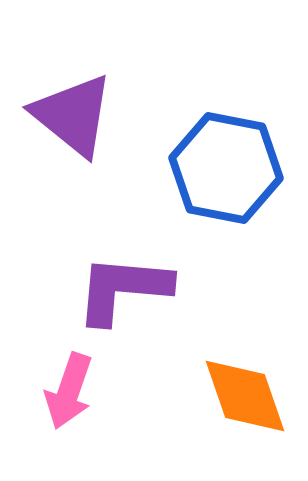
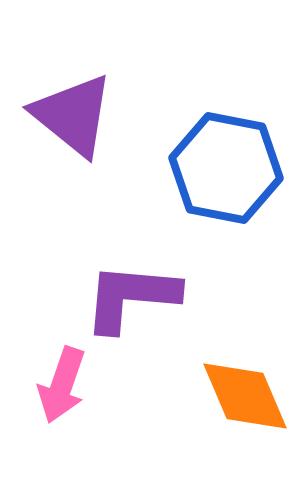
purple L-shape: moved 8 px right, 8 px down
pink arrow: moved 7 px left, 6 px up
orange diamond: rotated 4 degrees counterclockwise
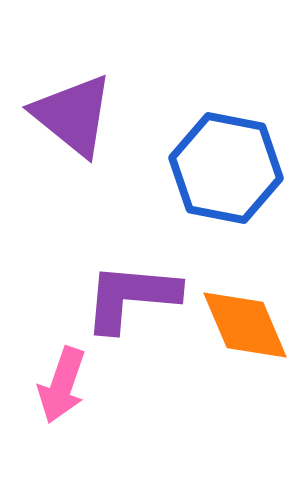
orange diamond: moved 71 px up
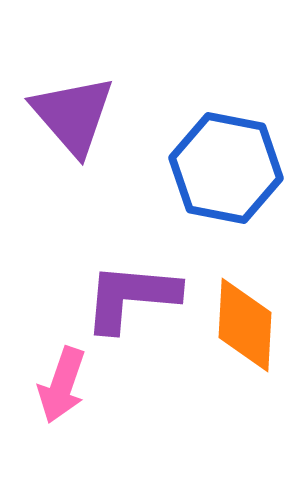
purple triangle: rotated 10 degrees clockwise
orange diamond: rotated 26 degrees clockwise
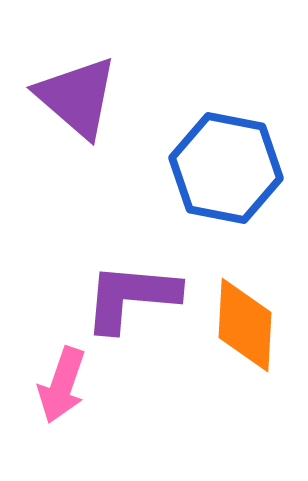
purple triangle: moved 4 px right, 18 px up; rotated 8 degrees counterclockwise
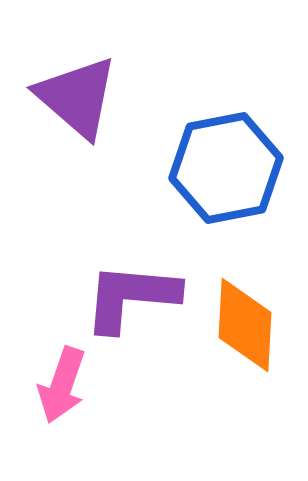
blue hexagon: rotated 22 degrees counterclockwise
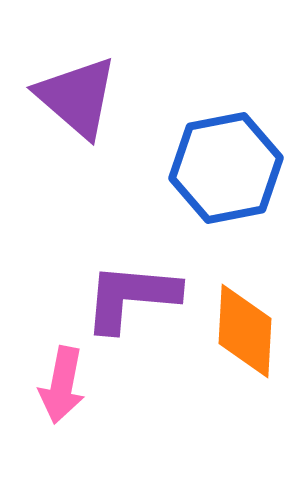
orange diamond: moved 6 px down
pink arrow: rotated 8 degrees counterclockwise
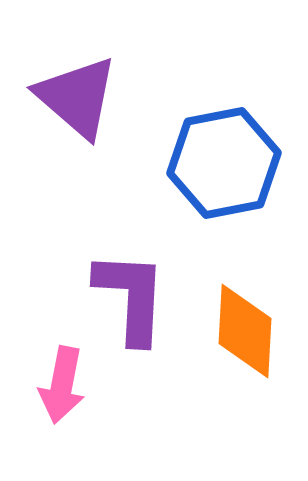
blue hexagon: moved 2 px left, 5 px up
purple L-shape: rotated 88 degrees clockwise
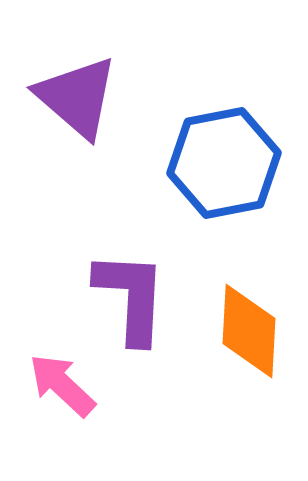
orange diamond: moved 4 px right
pink arrow: rotated 122 degrees clockwise
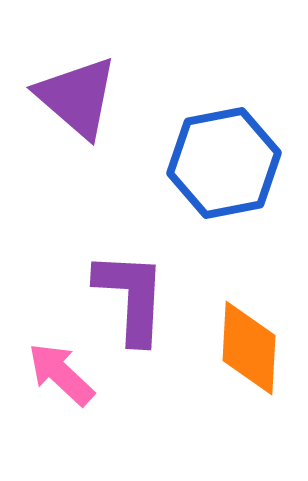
orange diamond: moved 17 px down
pink arrow: moved 1 px left, 11 px up
